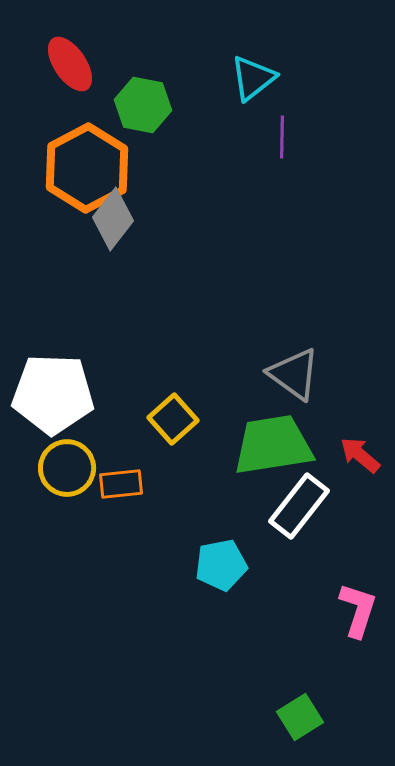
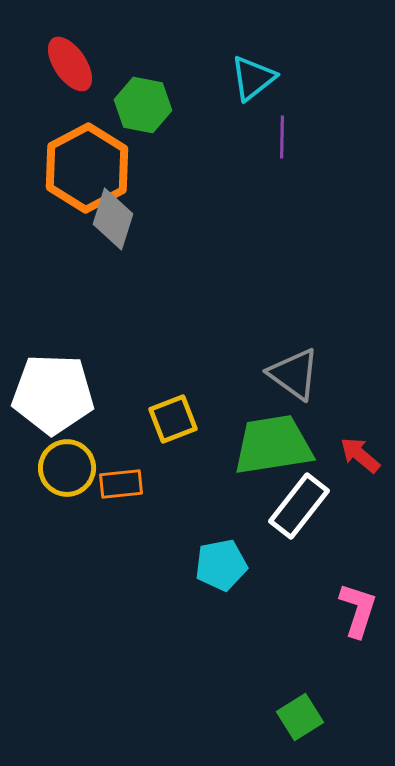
gray diamond: rotated 20 degrees counterclockwise
yellow square: rotated 21 degrees clockwise
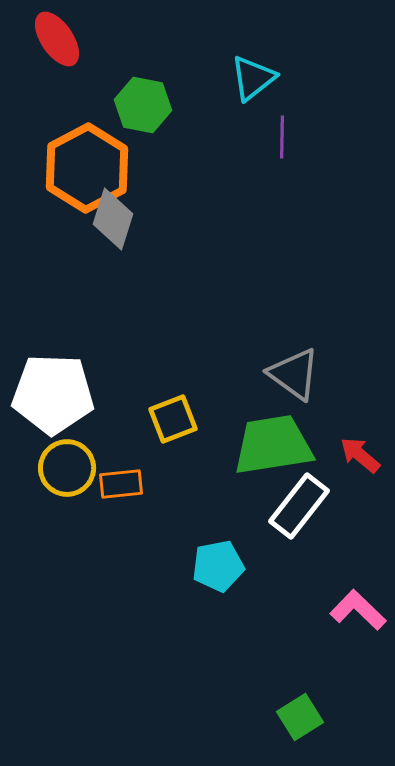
red ellipse: moved 13 px left, 25 px up
cyan pentagon: moved 3 px left, 1 px down
pink L-shape: rotated 64 degrees counterclockwise
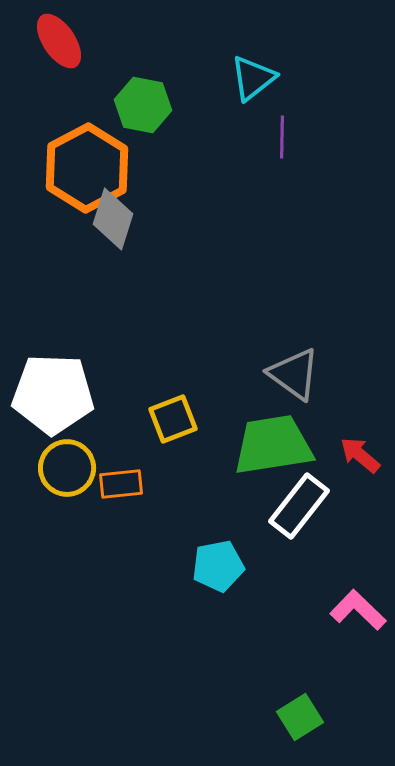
red ellipse: moved 2 px right, 2 px down
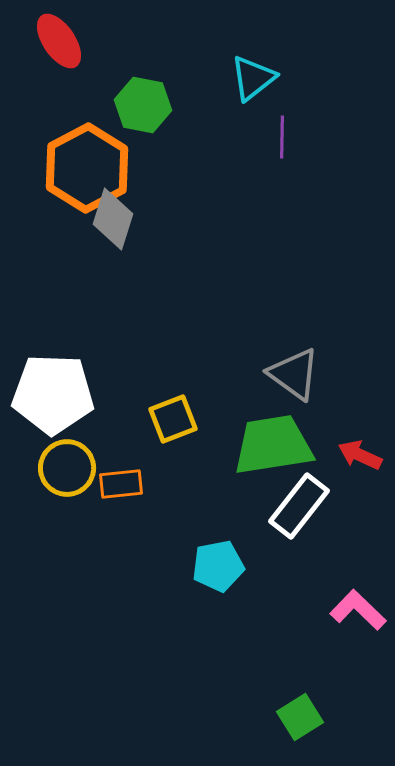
red arrow: rotated 15 degrees counterclockwise
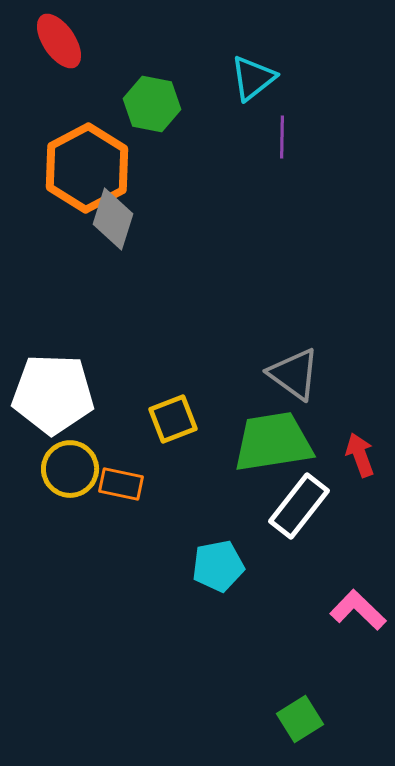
green hexagon: moved 9 px right, 1 px up
green trapezoid: moved 3 px up
red arrow: rotated 45 degrees clockwise
yellow circle: moved 3 px right, 1 px down
orange rectangle: rotated 18 degrees clockwise
green square: moved 2 px down
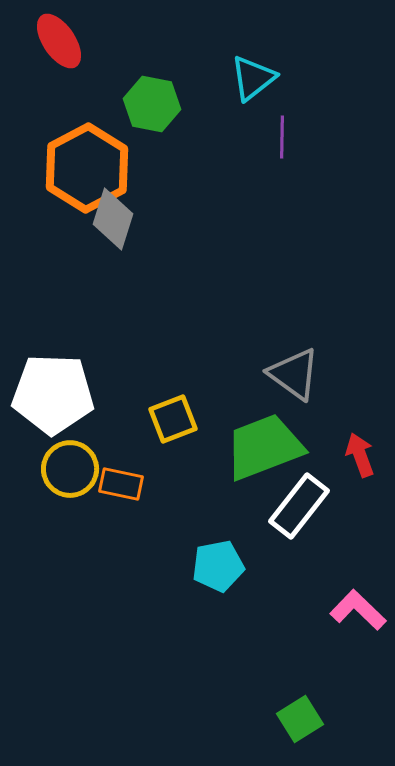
green trapezoid: moved 9 px left, 5 px down; rotated 12 degrees counterclockwise
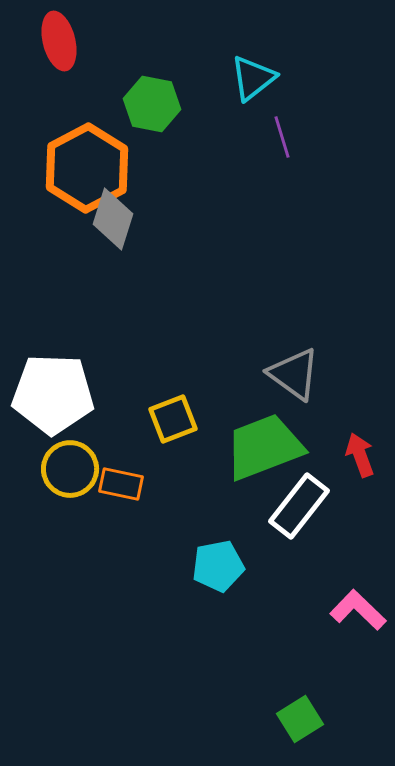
red ellipse: rotated 20 degrees clockwise
purple line: rotated 18 degrees counterclockwise
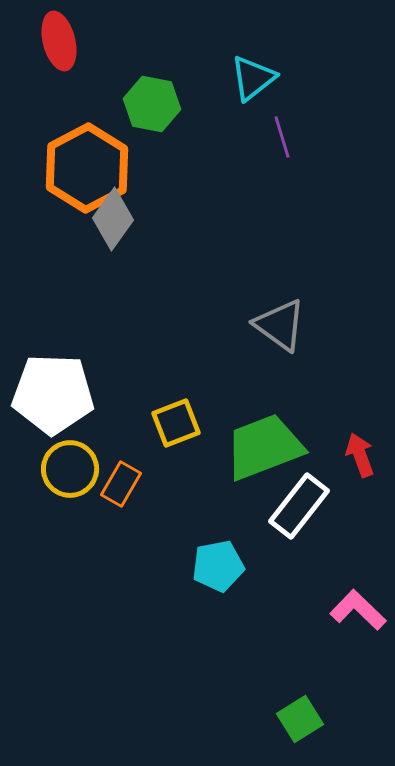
gray diamond: rotated 18 degrees clockwise
gray triangle: moved 14 px left, 49 px up
yellow square: moved 3 px right, 4 px down
orange rectangle: rotated 72 degrees counterclockwise
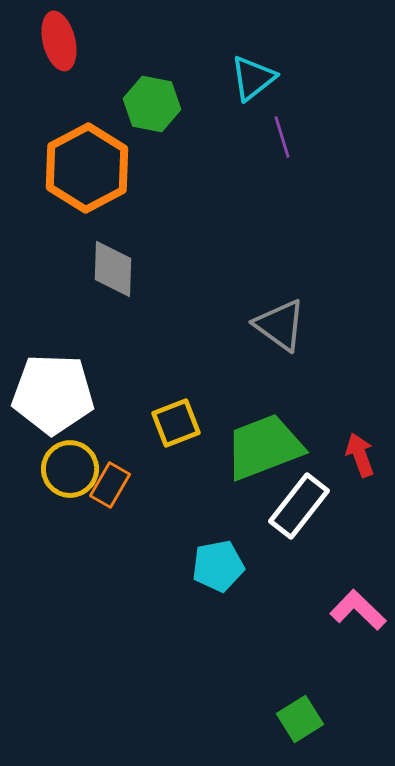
gray diamond: moved 50 px down; rotated 34 degrees counterclockwise
orange rectangle: moved 11 px left, 1 px down
